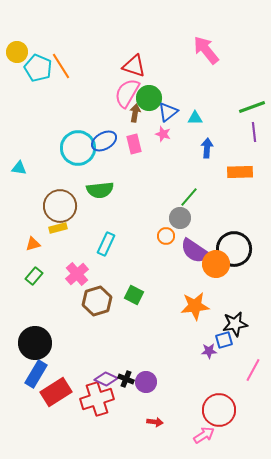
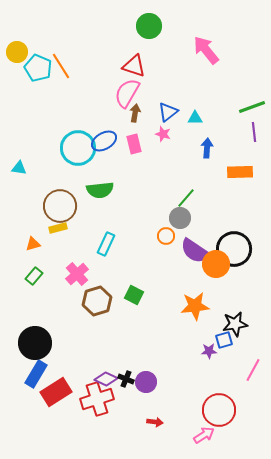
green circle at (149, 98): moved 72 px up
green line at (189, 197): moved 3 px left, 1 px down
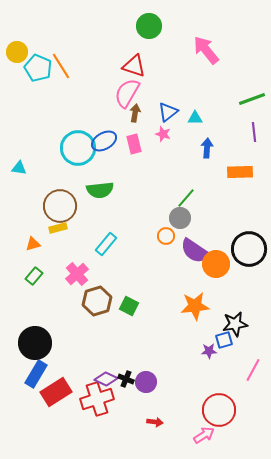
green line at (252, 107): moved 8 px up
cyan rectangle at (106, 244): rotated 15 degrees clockwise
black circle at (234, 249): moved 15 px right
green square at (134, 295): moved 5 px left, 11 px down
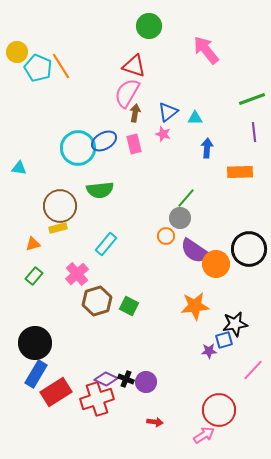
pink line at (253, 370): rotated 15 degrees clockwise
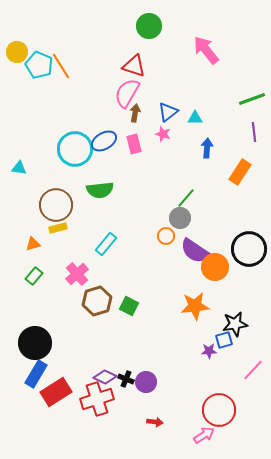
cyan pentagon at (38, 68): moved 1 px right, 3 px up
cyan circle at (78, 148): moved 3 px left, 1 px down
orange rectangle at (240, 172): rotated 55 degrees counterclockwise
brown circle at (60, 206): moved 4 px left, 1 px up
orange circle at (216, 264): moved 1 px left, 3 px down
purple diamond at (106, 379): moved 1 px left, 2 px up
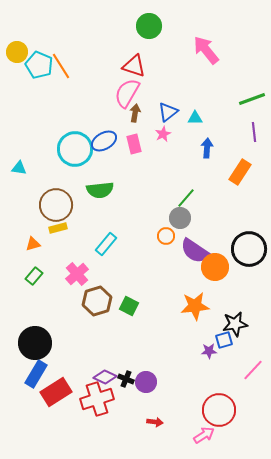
pink star at (163, 134): rotated 28 degrees clockwise
